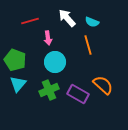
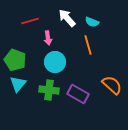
orange semicircle: moved 9 px right
green cross: rotated 30 degrees clockwise
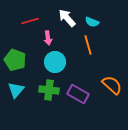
cyan triangle: moved 2 px left, 6 px down
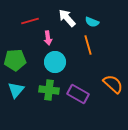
green pentagon: rotated 25 degrees counterclockwise
orange semicircle: moved 1 px right, 1 px up
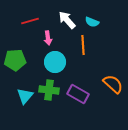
white arrow: moved 2 px down
orange line: moved 5 px left; rotated 12 degrees clockwise
cyan triangle: moved 9 px right, 6 px down
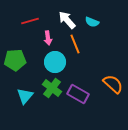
orange line: moved 8 px left, 1 px up; rotated 18 degrees counterclockwise
green cross: moved 3 px right, 2 px up; rotated 30 degrees clockwise
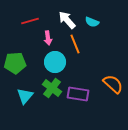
green pentagon: moved 3 px down
purple rectangle: rotated 20 degrees counterclockwise
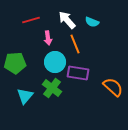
red line: moved 1 px right, 1 px up
orange semicircle: moved 3 px down
purple rectangle: moved 21 px up
